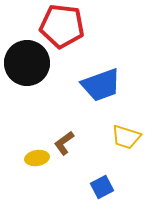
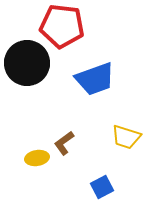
blue trapezoid: moved 6 px left, 6 px up
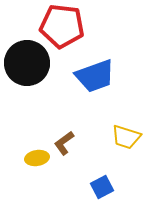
blue trapezoid: moved 3 px up
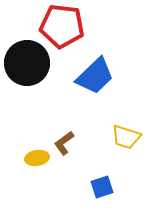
blue trapezoid: rotated 24 degrees counterclockwise
blue square: rotated 10 degrees clockwise
